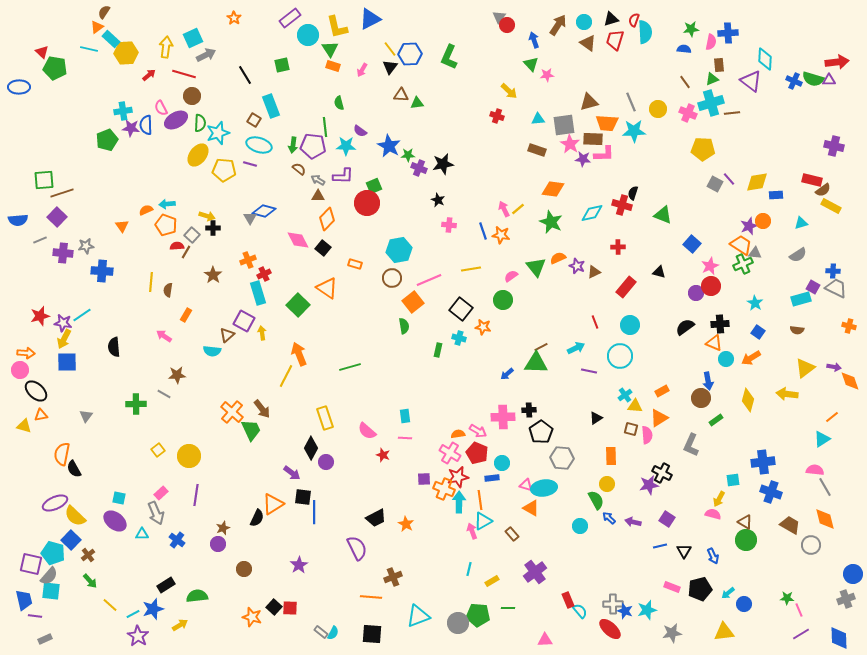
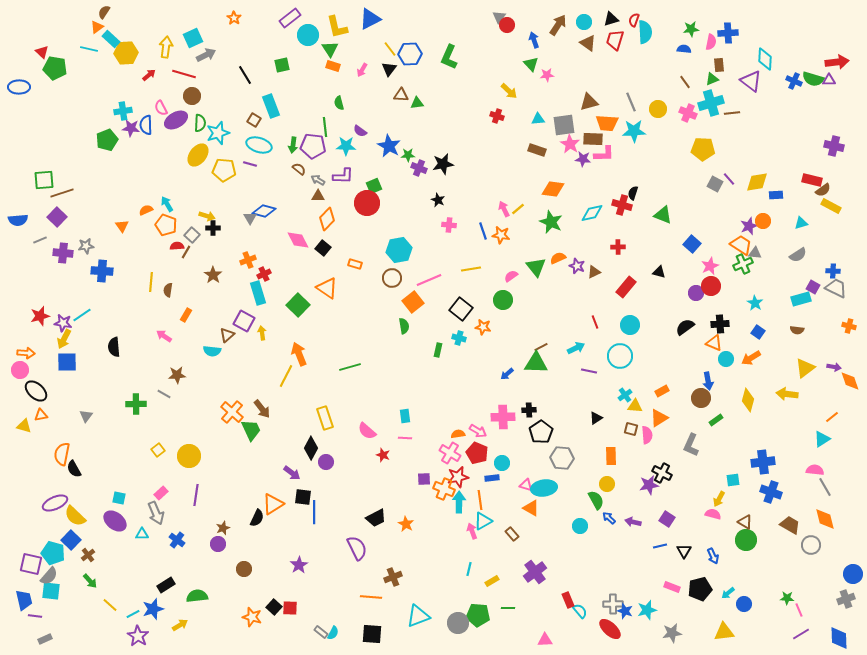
black triangle at (390, 67): moved 1 px left, 2 px down
cyan arrow at (167, 204): rotated 63 degrees clockwise
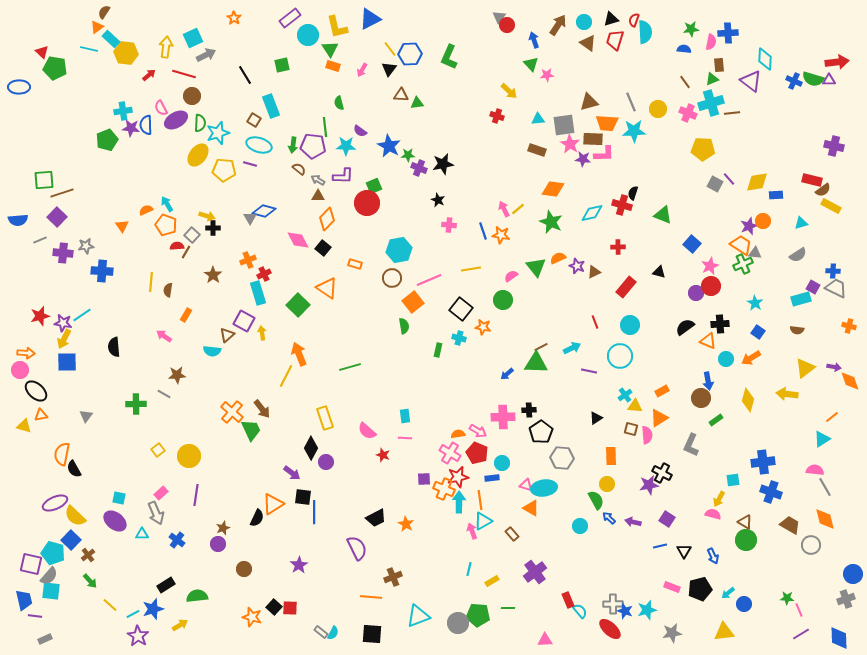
yellow hexagon at (126, 53): rotated 10 degrees clockwise
orange triangle at (714, 343): moved 6 px left, 2 px up
cyan arrow at (576, 348): moved 4 px left
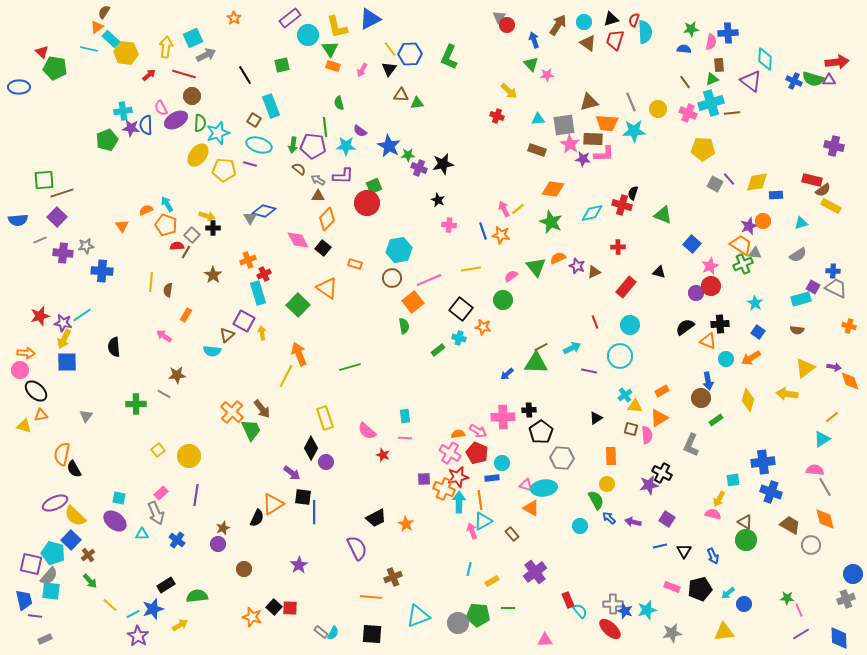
green rectangle at (438, 350): rotated 40 degrees clockwise
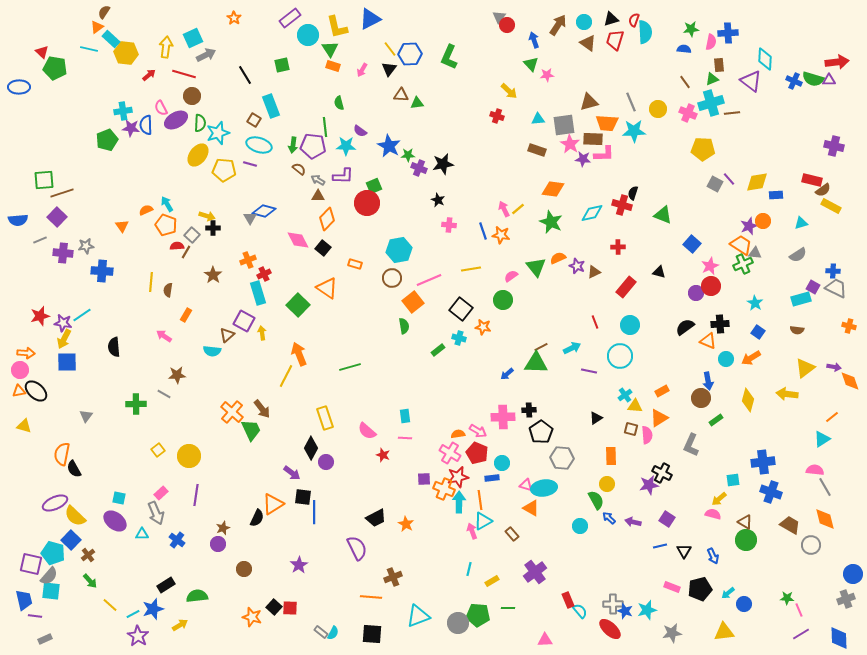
orange triangle at (41, 415): moved 22 px left, 24 px up
yellow arrow at (719, 499): rotated 21 degrees clockwise
